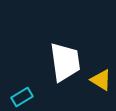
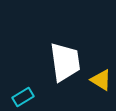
cyan rectangle: moved 1 px right
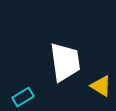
yellow triangle: moved 6 px down
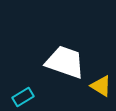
white trapezoid: rotated 63 degrees counterclockwise
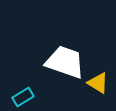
yellow triangle: moved 3 px left, 3 px up
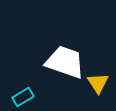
yellow triangle: rotated 25 degrees clockwise
